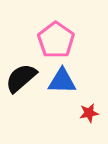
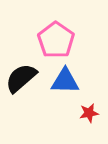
blue triangle: moved 3 px right
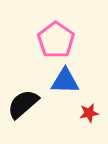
black semicircle: moved 2 px right, 26 px down
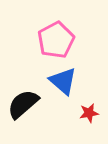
pink pentagon: rotated 9 degrees clockwise
blue triangle: moved 2 px left; rotated 40 degrees clockwise
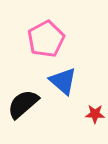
pink pentagon: moved 10 px left, 1 px up
red star: moved 6 px right, 1 px down; rotated 12 degrees clockwise
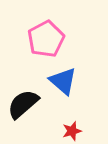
red star: moved 23 px left, 17 px down; rotated 18 degrees counterclockwise
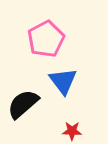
blue triangle: rotated 12 degrees clockwise
red star: rotated 18 degrees clockwise
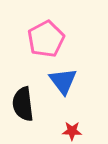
black semicircle: rotated 56 degrees counterclockwise
